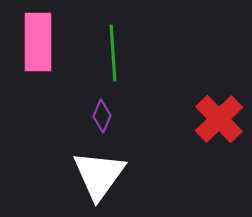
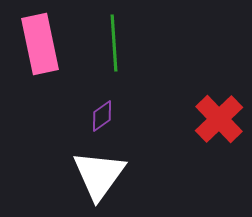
pink rectangle: moved 2 px right, 2 px down; rotated 12 degrees counterclockwise
green line: moved 1 px right, 10 px up
purple diamond: rotated 32 degrees clockwise
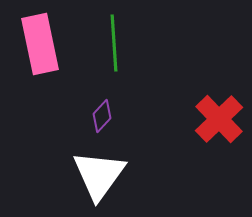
purple diamond: rotated 12 degrees counterclockwise
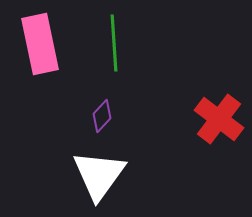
red cross: rotated 9 degrees counterclockwise
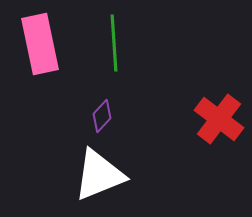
white triangle: rotated 32 degrees clockwise
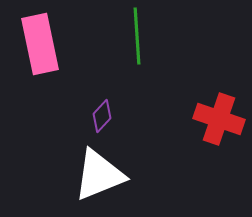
green line: moved 23 px right, 7 px up
red cross: rotated 18 degrees counterclockwise
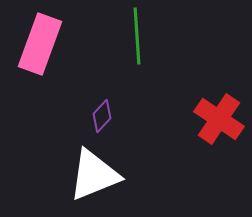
pink rectangle: rotated 32 degrees clockwise
red cross: rotated 15 degrees clockwise
white triangle: moved 5 px left
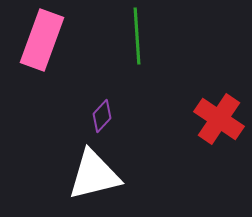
pink rectangle: moved 2 px right, 4 px up
white triangle: rotated 8 degrees clockwise
